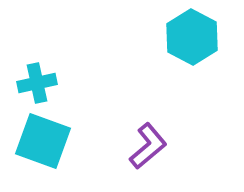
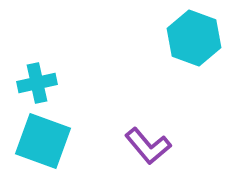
cyan hexagon: moved 2 px right, 1 px down; rotated 8 degrees counterclockwise
purple L-shape: rotated 90 degrees clockwise
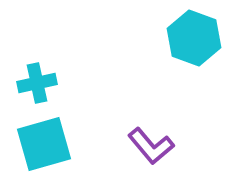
cyan square: moved 1 px right, 3 px down; rotated 36 degrees counterclockwise
purple L-shape: moved 3 px right
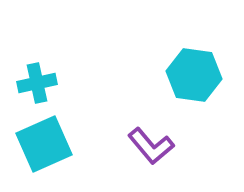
cyan hexagon: moved 37 px down; rotated 12 degrees counterclockwise
cyan square: rotated 8 degrees counterclockwise
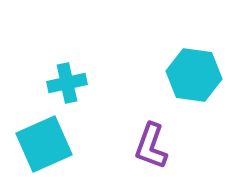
cyan cross: moved 30 px right
purple L-shape: rotated 60 degrees clockwise
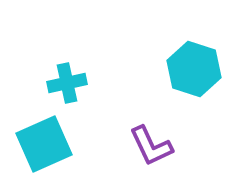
cyan hexagon: moved 6 px up; rotated 10 degrees clockwise
purple L-shape: rotated 45 degrees counterclockwise
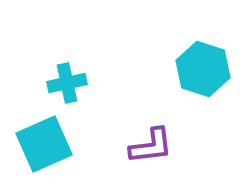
cyan hexagon: moved 9 px right
purple L-shape: rotated 72 degrees counterclockwise
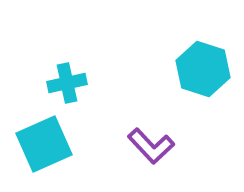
purple L-shape: rotated 54 degrees clockwise
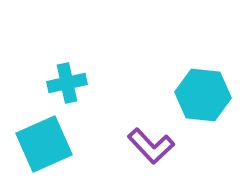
cyan hexagon: moved 26 px down; rotated 12 degrees counterclockwise
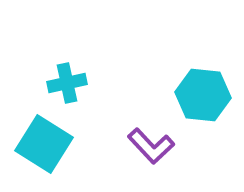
cyan square: rotated 34 degrees counterclockwise
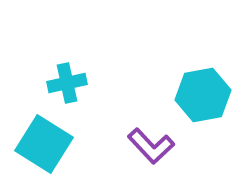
cyan hexagon: rotated 16 degrees counterclockwise
